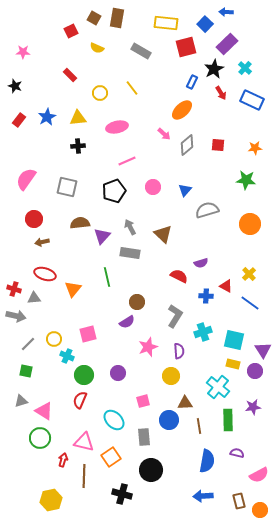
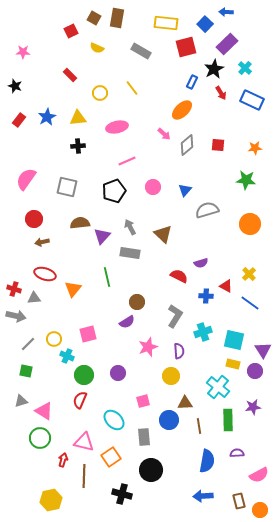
purple semicircle at (237, 453): rotated 16 degrees counterclockwise
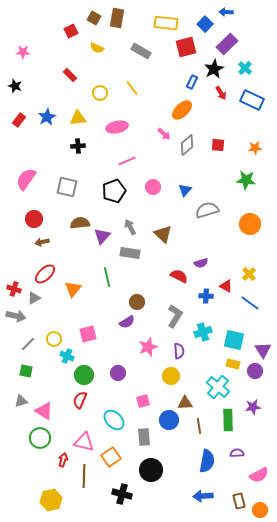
red ellipse at (45, 274): rotated 60 degrees counterclockwise
gray triangle at (34, 298): rotated 24 degrees counterclockwise
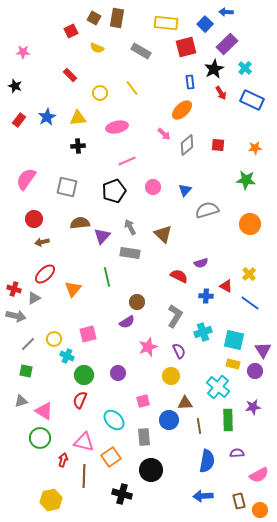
blue rectangle at (192, 82): moved 2 px left; rotated 32 degrees counterclockwise
purple semicircle at (179, 351): rotated 21 degrees counterclockwise
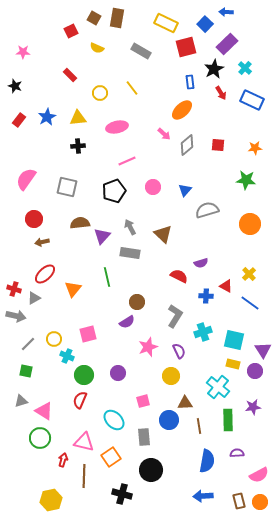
yellow rectangle at (166, 23): rotated 20 degrees clockwise
orange circle at (260, 510): moved 8 px up
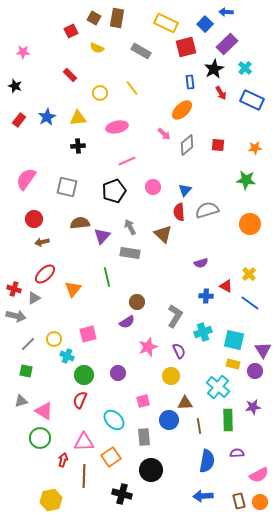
red semicircle at (179, 276): moved 64 px up; rotated 120 degrees counterclockwise
pink triangle at (84, 442): rotated 15 degrees counterclockwise
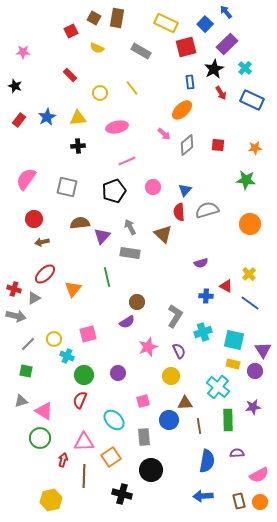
blue arrow at (226, 12): rotated 48 degrees clockwise
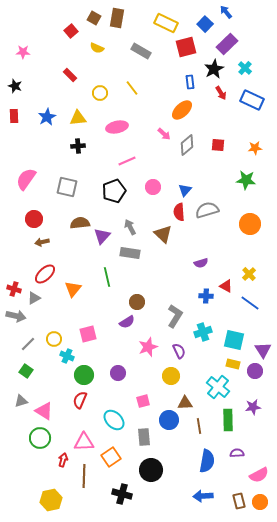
red square at (71, 31): rotated 16 degrees counterclockwise
red rectangle at (19, 120): moved 5 px left, 4 px up; rotated 40 degrees counterclockwise
green square at (26, 371): rotated 24 degrees clockwise
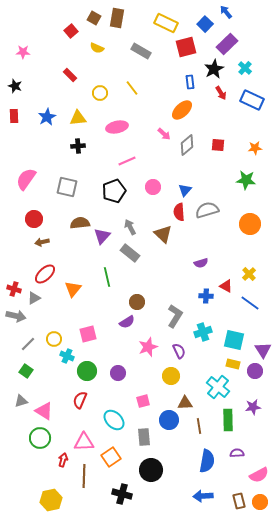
gray rectangle at (130, 253): rotated 30 degrees clockwise
green circle at (84, 375): moved 3 px right, 4 px up
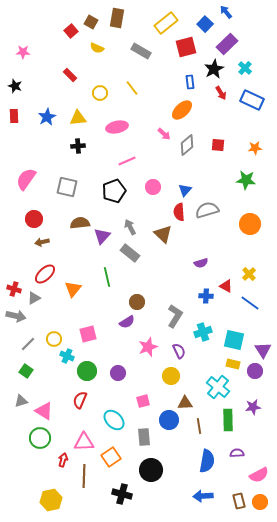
brown square at (94, 18): moved 3 px left, 4 px down
yellow rectangle at (166, 23): rotated 65 degrees counterclockwise
